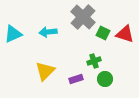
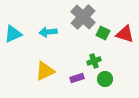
yellow triangle: rotated 20 degrees clockwise
purple rectangle: moved 1 px right, 1 px up
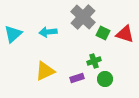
cyan triangle: rotated 18 degrees counterclockwise
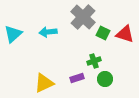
yellow triangle: moved 1 px left, 12 px down
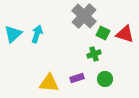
gray cross: moved 1 px right, 1 px up
cyan arrow: moved 11 px left, 2 px down; rotated 114 degrees clockwise
green cross: moved 7 px up
yellow triangle: moved 5 px right; rotated 30 degrees clockwise
